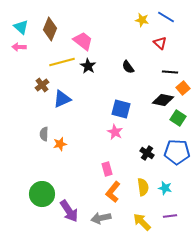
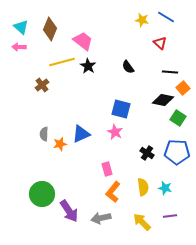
blue triangle: moved 19 px right, 35 px down
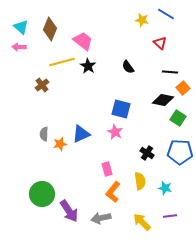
blue line: moved 3 px up
blue pentagon: moved 3 px right
yellow semicircle: moved 3 px left, 6 px up
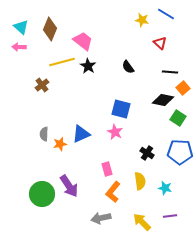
purple arrow: moved 25 px up
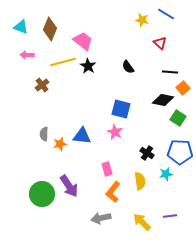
cyan triangle: rotated 21 degrees counterclockwise
pink arrow: moved 8 px right, 8 px down
yellow line: moved 1 px right
blue triangle: moved 1 px right, 2 px down; rotated 30 degrees clockwise
cyan star: moved 1 px right, 14 px up; rotated 24 degrees counterclockwise
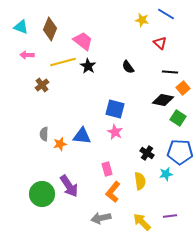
blue square: moved 6 px left
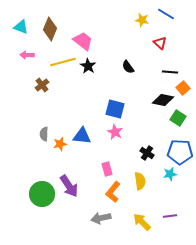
cyan star: moved 4 px right
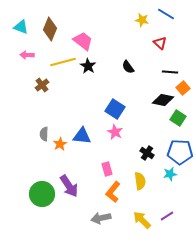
blue square: rotated 18 degrees clockwise
orange star: rotated 16 degrees counterclockwise
purple line: moved 3 px left; rotated 24 degrees counterclockwise
yellow arrow: moved 2 px up
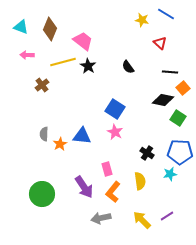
purple arrow: moved 15 px right, 1 px down
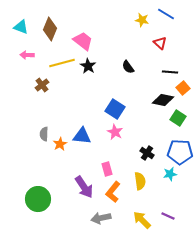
yellow line: moved 1 px left, 1 px down
green circle: moved 4 px left, 5 px down
purple line: moved 1 px right; rotated 56 degrees clockwise
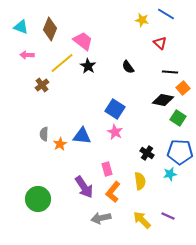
yellow line: rotated 25 degrees counterclockwise
